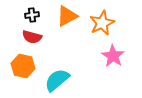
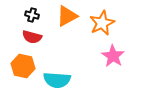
black cross: rotated 24 degrees clockwise
cyan semicircle: rotated 136 degrees counterclockwise
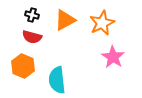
orange triangle: moved 2 px left, 4 px down
pink star: moved 1 px down
orange hexagon: rotated 10 degrees clockwise
cyan semicircle: rotated 80 degrees clockwise
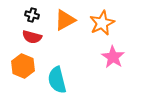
cyan semicircle: rotated 8 degrees counterclockwise
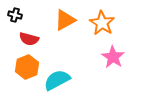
black cross: moved 17 px left
orange star: rotated 15 degrees counterclockwise
red semicircle: moved 3 px left, 2 px down
orange hexagon: moved 4 px right, 1 px down; rotated 15 degrees clockwise
cyan semicircle: rotated 76 degrees clockwise
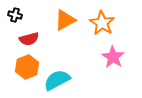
red semicircle: rotated 30 degrees counterclockwise
